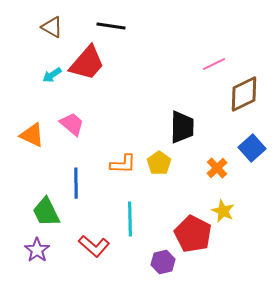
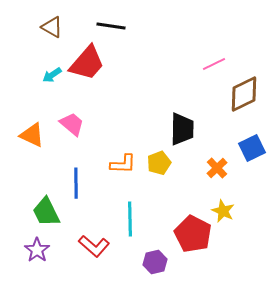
black trapezoid: moved 2 px down
blue square: rotated 16 degrees clockwise
yellow pentagon: rotated 15 degrees clockwise
purple hexagon: moved 8 px left
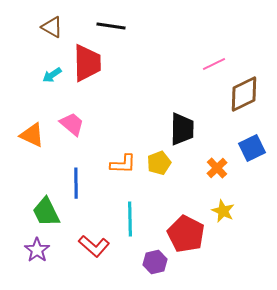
red trapezoid: rotated 42 degrees counterclockwise
red pentagon: moved 7 px left
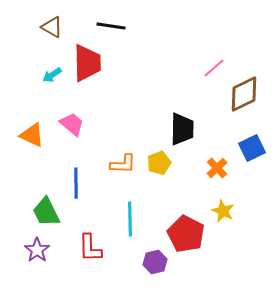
pink line: moved 4 px down; rotated 15 degrees counterclockwise
red L-shape: moved 4 px left, 2 px down; rotated 48 degrees clockwise
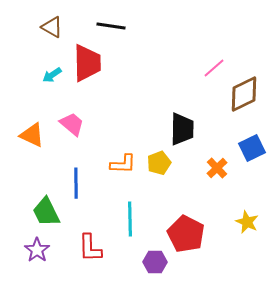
yellow star: moved 24 px right, 11 px down
purple hexagon: rotated 15 degrees clockwise
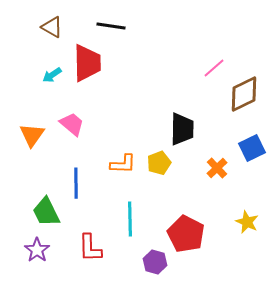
orange triangle: rotated 40 degrees clockwise
purple hexagon: rotated 15 degrees clockwise
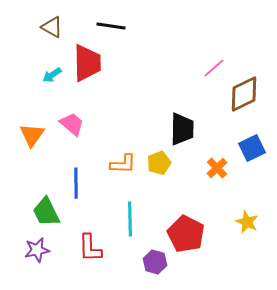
purple star: rotated 25 degrees clockwise
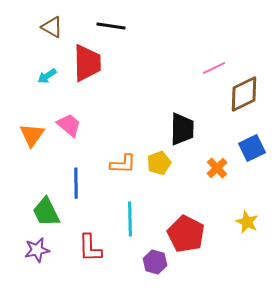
pink line: rotated 15 degrees clockwise
cyan arrow: moved 5 px left, 1 px down
pink trapezoid: moved 3 px left, 1 px down
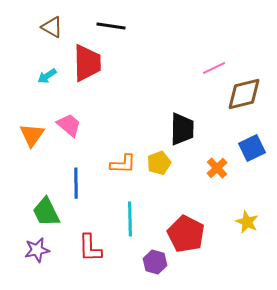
brown diamond: rotated 12 degrees clockwise
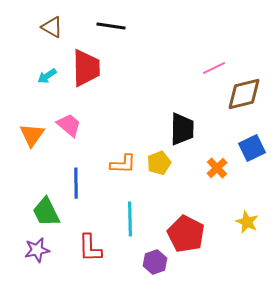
red trapezoid: moved 1 px left, 5 px down
purple hexagon: rotated 25 degrees clockwise
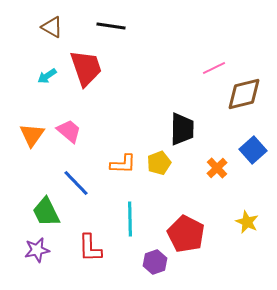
red trapezoid: rotated 18 degrees counterclockwise
pink trapezoid: moved 6 px down
blue square: moved 1 px right, 2 px down; rotated 16 degrees counterclockwise
blue line: rotated 44 degrees counterclockwise
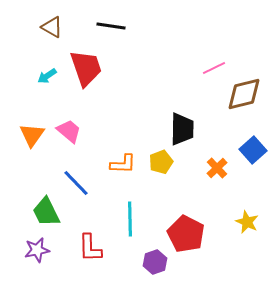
yellow pentagon: moved 2 px right, 1 px up
